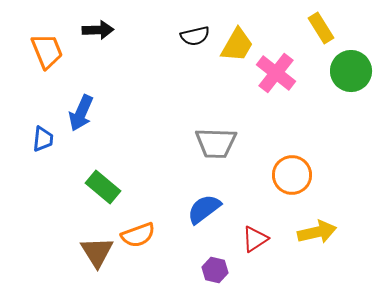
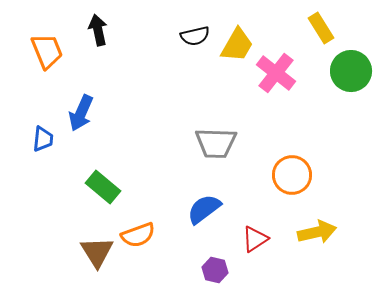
black arrow: rotated 100 degrees counterclockwise
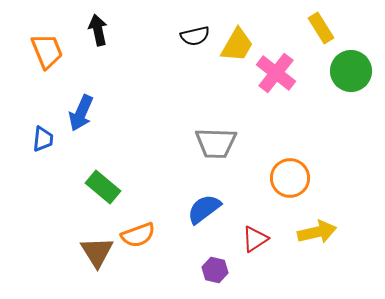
orange circle: moved 2 px left, 3 px down
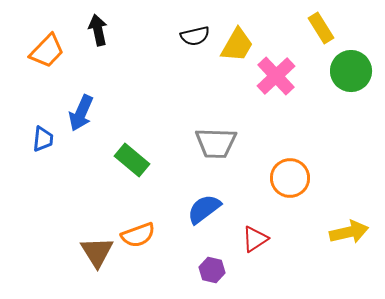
orange trapezoid: rotated 66 degrees clockwise
pink cross: moved 3 px down; rotated 9 degrees clockwise
green rectangle: moved 29 px right, 27 px up
yellow arrow: moved 32 px right
purple hexagon: moved 3 px left
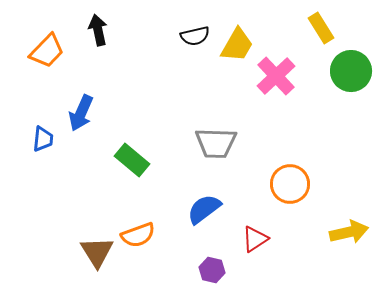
orange circle: moved 6 px down
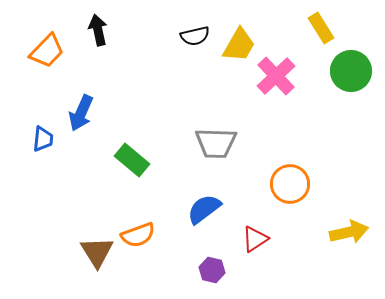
yellow trapezoid: moved 2 px right
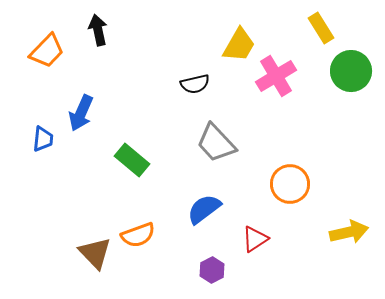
black semicircle: moved 48 px down
pink cross: rotated 12 degrees clockwise
gray trapezoid: rotated 45 degrees clockwise
brown triangle: moved 2 px left, 1 px down; rotated 12 degrees counterclockwise
purple hexagon: rotated 20 degrees clockwise
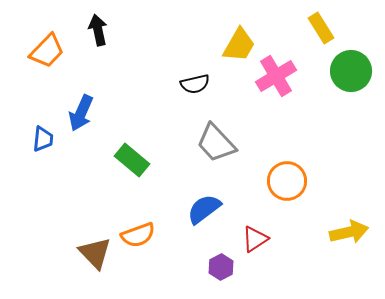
orange circle: moved 3 px left, 3 px up
purple hexagon: moved 9 px right, 3 px up
